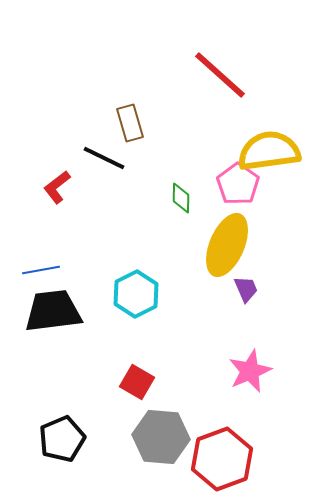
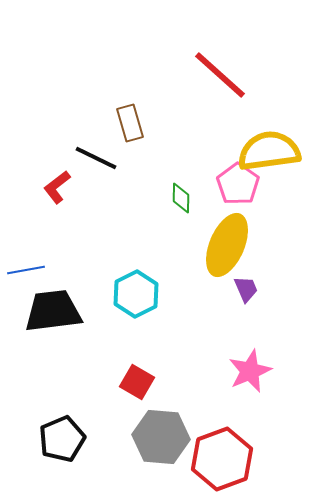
black line: moved 8 px left
blue line: moved 15 px left
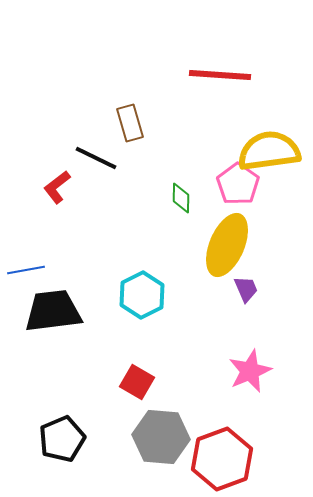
red line: rotated 38 degrees counterclockwise
cyan hexagon: moved 6 px right, 1 px down
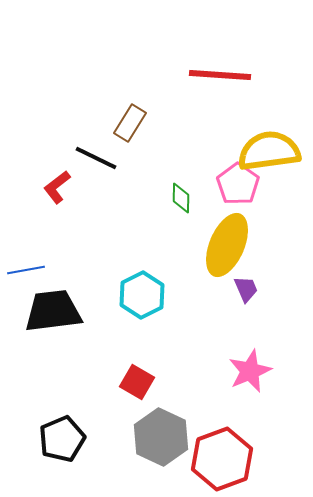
brown rectangle: rotated 48 degrees clockwise
gray hexagon: rotated 20 degrees clockwise
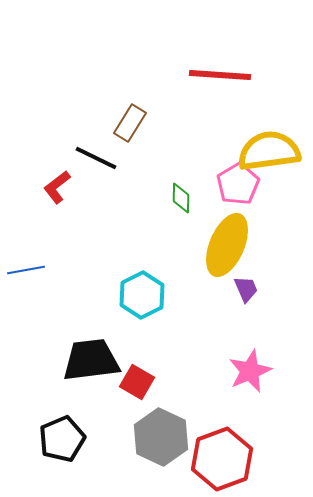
pink pentagon: rotated 6 degrees clockwise
black trapezoid: moved 38 px right, 49 px down
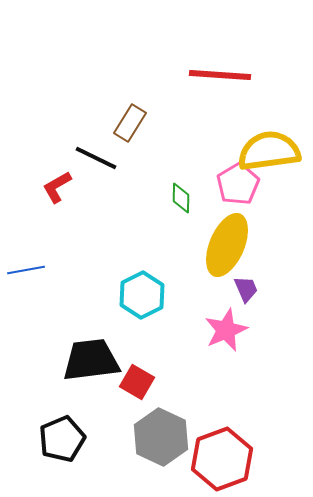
red L-shape: rotated 8 degrees clockwise
pink star: moved 24 px left, 41 px up
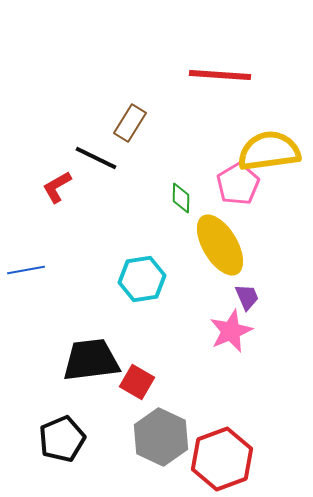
yellow ellipse: moved 7 px left; rotated 54 degrees counterclockwise
purple trapezoid: moved 1 px right, 8 px down
cyan hexagon: moved 16 px up; rotated 18 degrees clockwise
pink star: moved 5 px right, 1 px down
